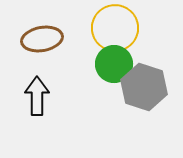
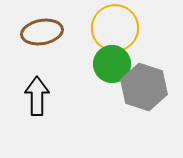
brown ellipse: moved 7 px up
green circle: moved 2 px left
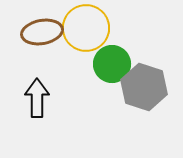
yellow circle: moved 29 px left
black arrow: moved 2 px down
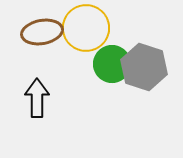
gray hexagon: moved 20 px up
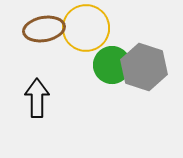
brown ellipse: moved 2 px right, 3 px up
green circle: moved 1 px down
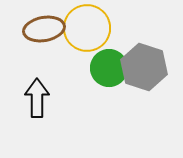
yellow circle: moved 1 px right
green circle: moved 3 px left, 3 px down
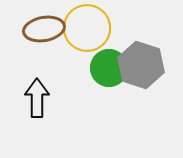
gray hexagon: moved 3 px left, 2 px up
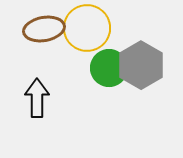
gray hexagon: rotated 12 degrees clockwise
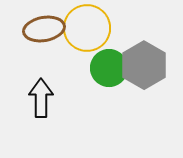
gray hexagon: moved 3 px right
black arrow: moved 4 px right
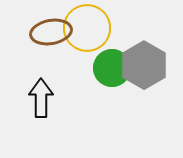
brown ellipse: moved 7 px right, 3 px down
green circle: moved 3 px right
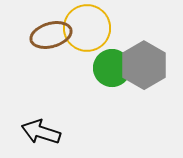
brown ellipse: moved 3 px down; rotated 6 degrees counterclockwise
black arrow: moved 34 px down; rotated 72 degrees counterclockwise
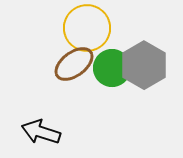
brown ellipse: moved 23 px right, 29 px down; rotated 21 degrees counterclockwise
